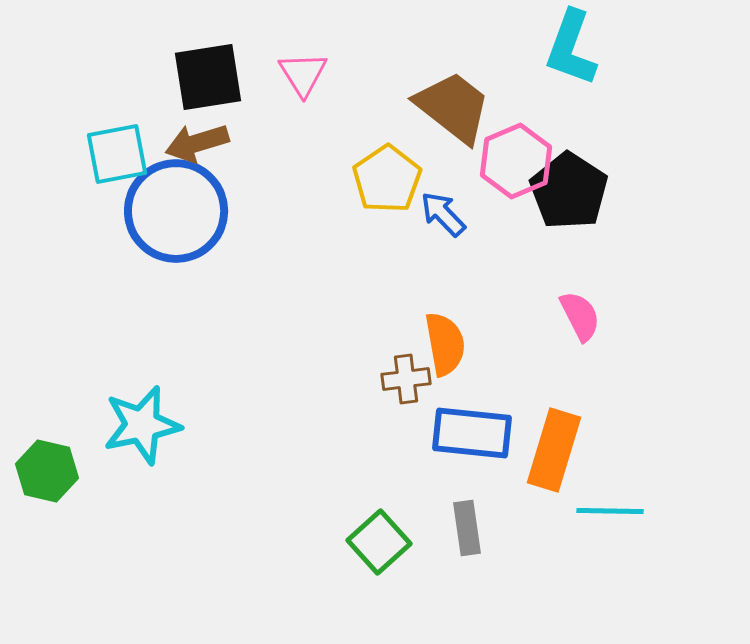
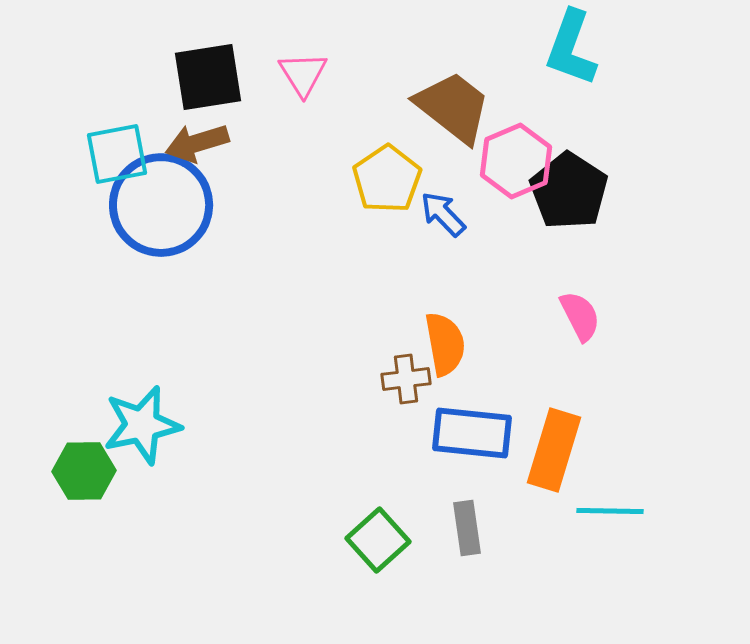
blue circle: moved 15 px left, 6 px up
green hexagon: moved 37 px right; rotated 14 degrees counterclockwise
green square: moved 1 px left, 2 px up
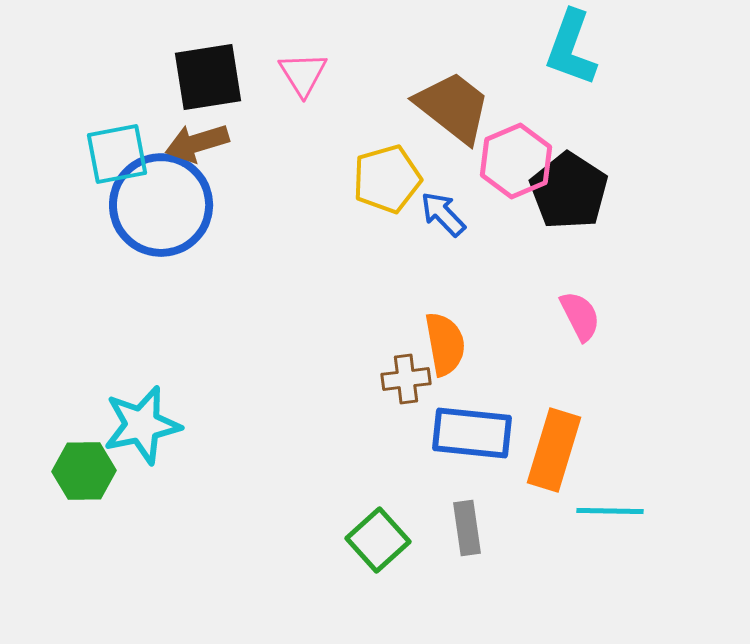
yellow pentagon: rotated 18 degrees clockwise
